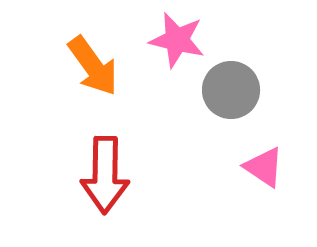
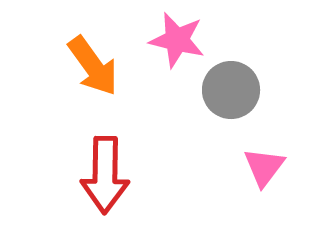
pink triangle: rotated 33 degrees clockwise
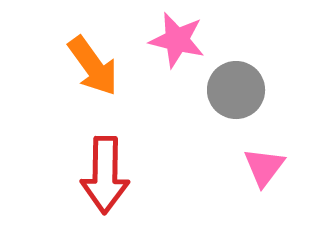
gray circle: moved 5 px right
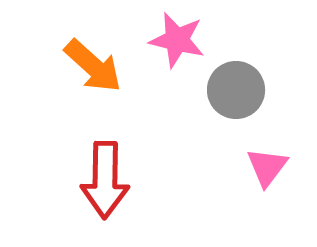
orange arrow: rotated 12 degrees counterclockwise
pink triangle: moved 3 px right
red arrow: moved 5 px down
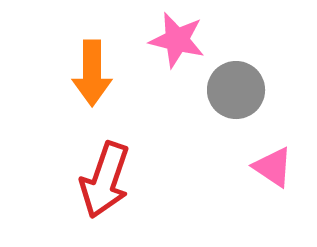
orange arrow: moved 1 px left, 7 px down; rotated 48 degrees clockwise
pink triangle: moved 6 px right; rotated 33 degrees counterclockwise
red arrow: rotated 18 degrees clockwise
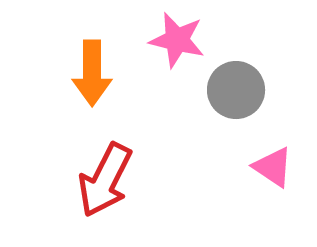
red arrow: rotated 8 degrees clockwise
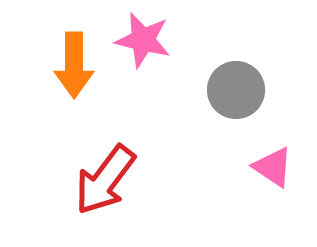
pink star: moved 34 px left
orange arrow: moved 18 px left, 8 px up
red arrow: rotated 10 degrees clockwise
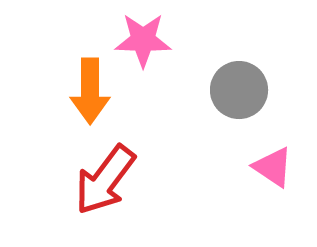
pink star: rotated 12 degrees counterclockwise
orange arrow: moved 16 px right, 26 px down
gray circle: moved 3 px right
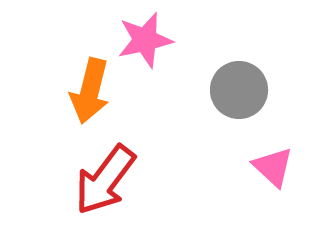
pink star: moved 2 px right; rotated 14 degrees counterclockwise
orange arrow: rotated 14 degrees clockwise
pink triangle: rotated 9 degrees clockwise
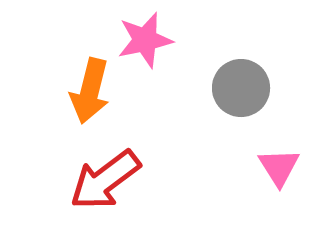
gray circle: moved 2 px right, 2 px up
pink triangle: moved 6 px right; rotated 15 degrees clockwise
red arrow: rotated 16 degrees clockwise
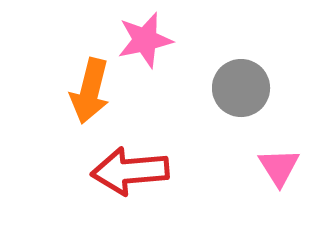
red arrow: moved 25 px right, 9 px up; rotated 32 degrees clockwise
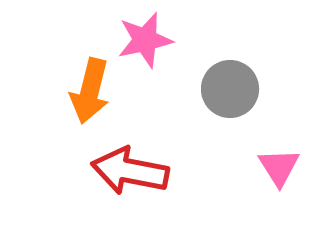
gray circle: moved 11 px left, 1 px down
red arrow: rotated 16 degrees clockwise
